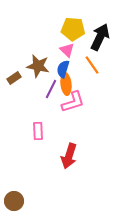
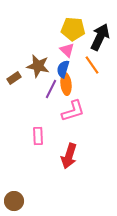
pink L-shape: moved 9 px down
pink rectangle: moved 5 px down
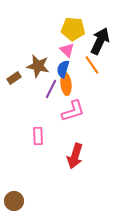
black arrow: moved 4 px down
red arrow: moved 6 px right
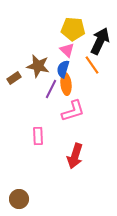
brown circle: moved 5 px right, 2 px up
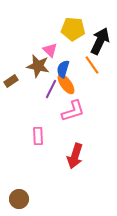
pink triangle: moved 17 px left
brown rectangle: moved 3 px left, 3 px down
orange ellipse: rotated 30 degrees counterclockwise
